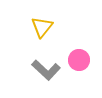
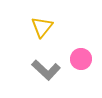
pink circle: moved 2 px right, 1 px up
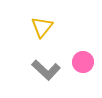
pink circle: moved 2 px right, 3 px down
